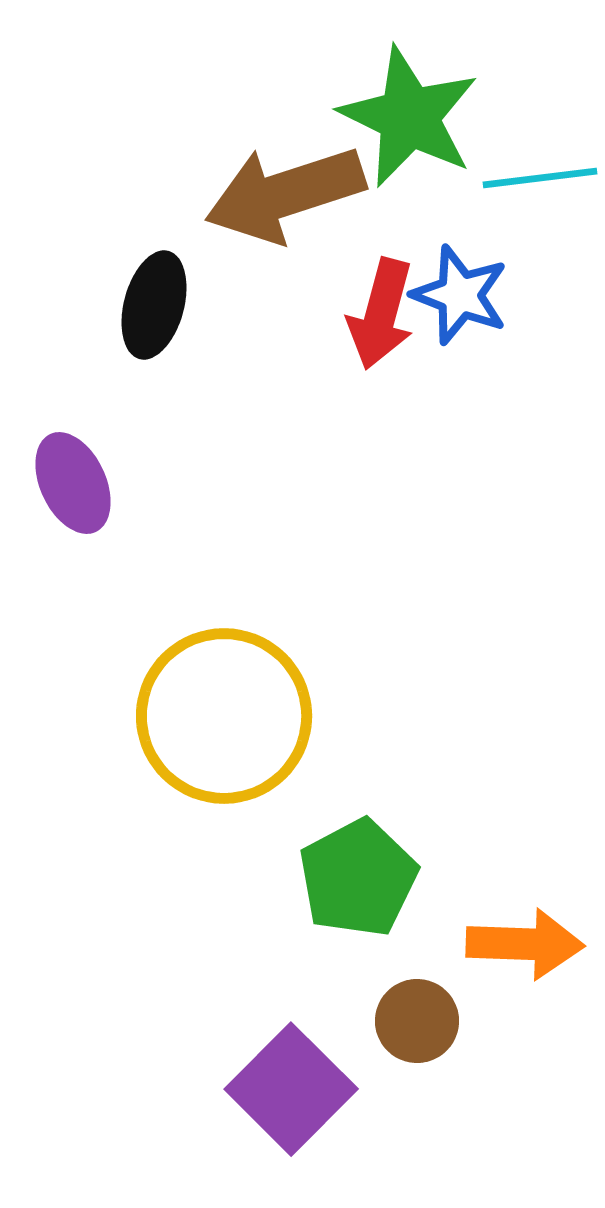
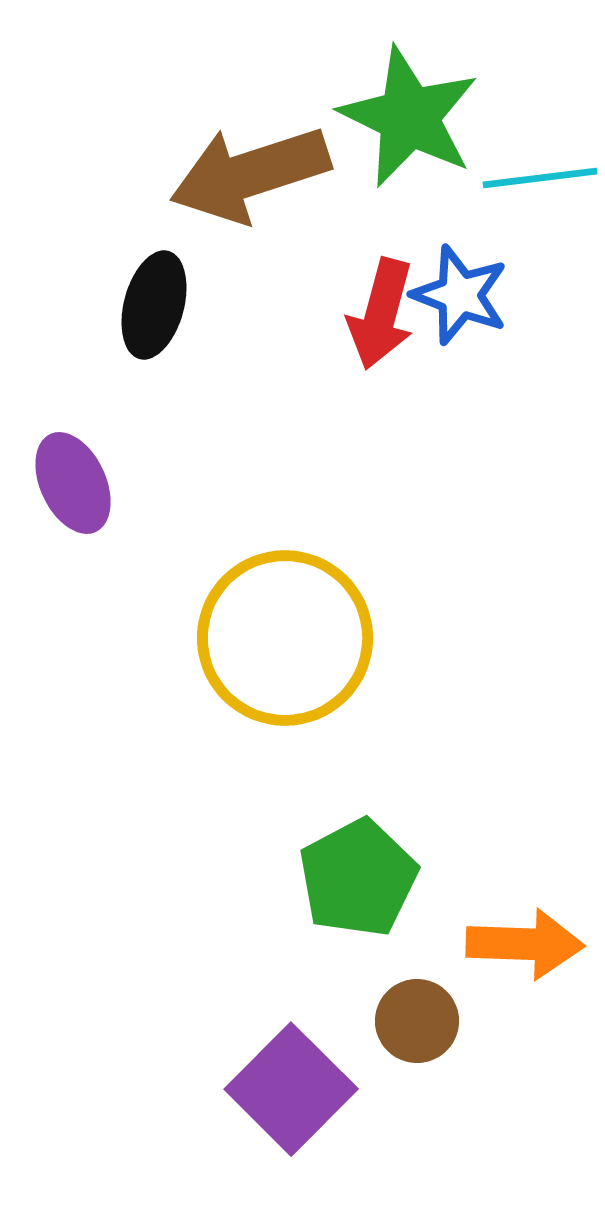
brown arrow: moved 35 px left, 20 px up
yellow circle: moved 61 px right, 78 px up
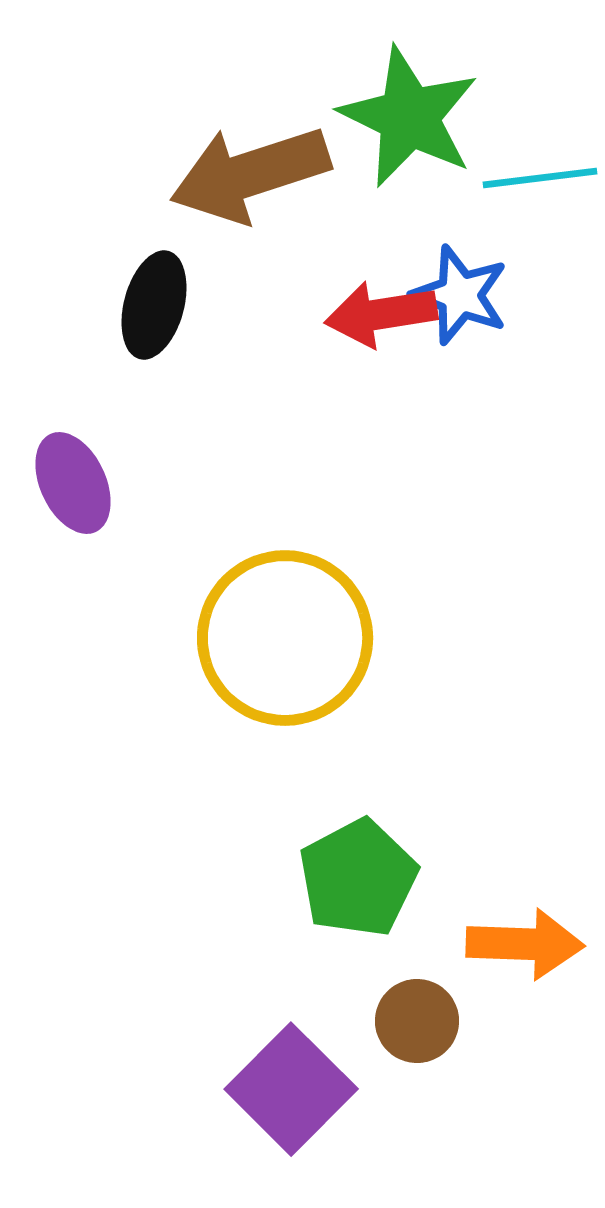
red arrow: rotated 66 degrees clockwise
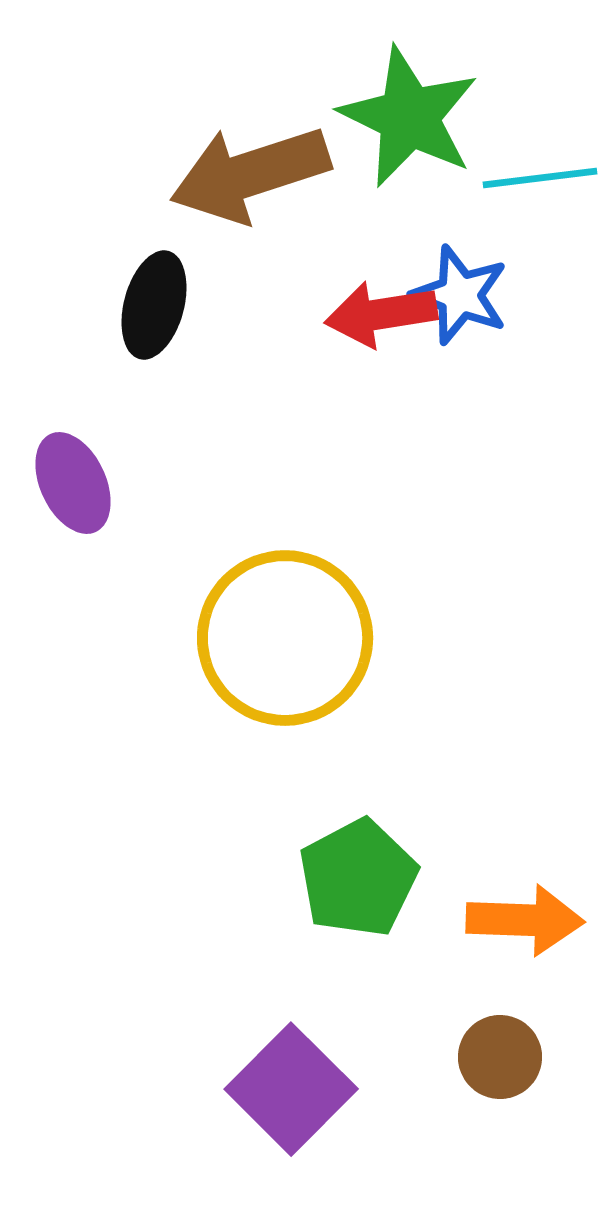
orange arrow: moved 24 px up
brown circle: moved 83 px right, 36 px down
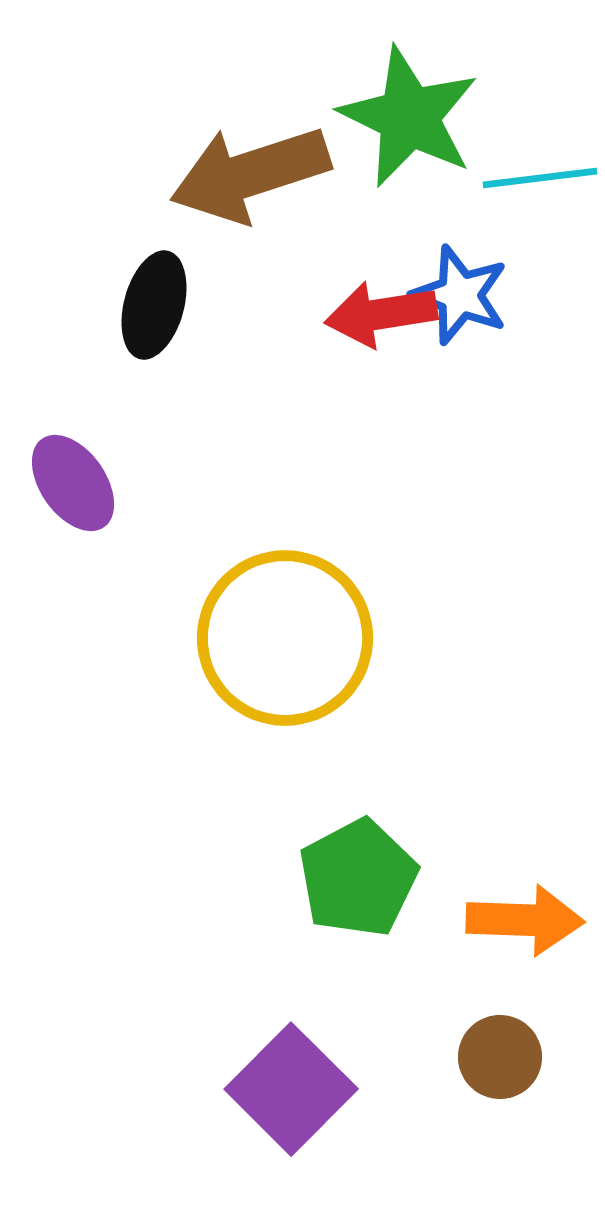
purple ellipse: rotated 10 degrees counterclockwise
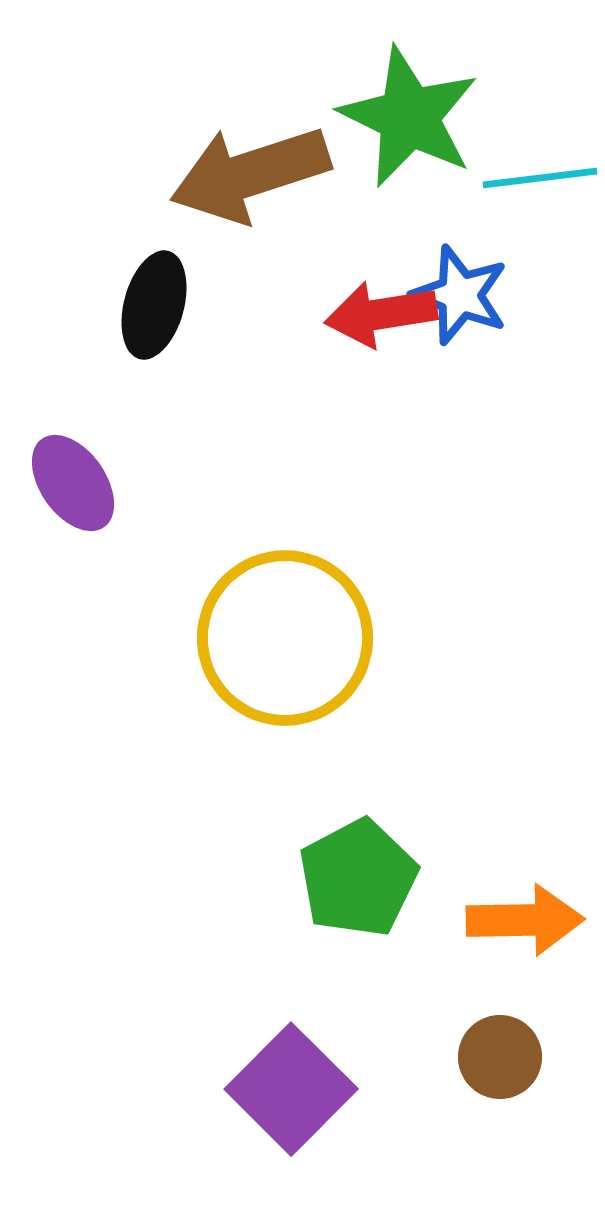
orange arrow: rotated 3 degrees counterclockwise
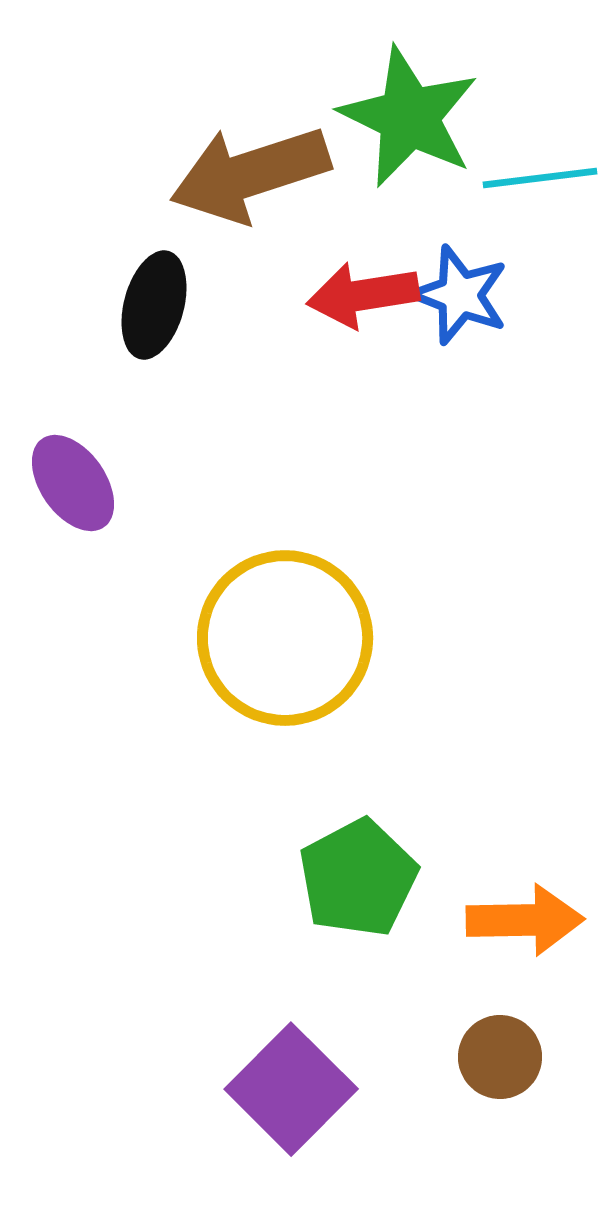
red arrow: moved 18 px left, 19 px up
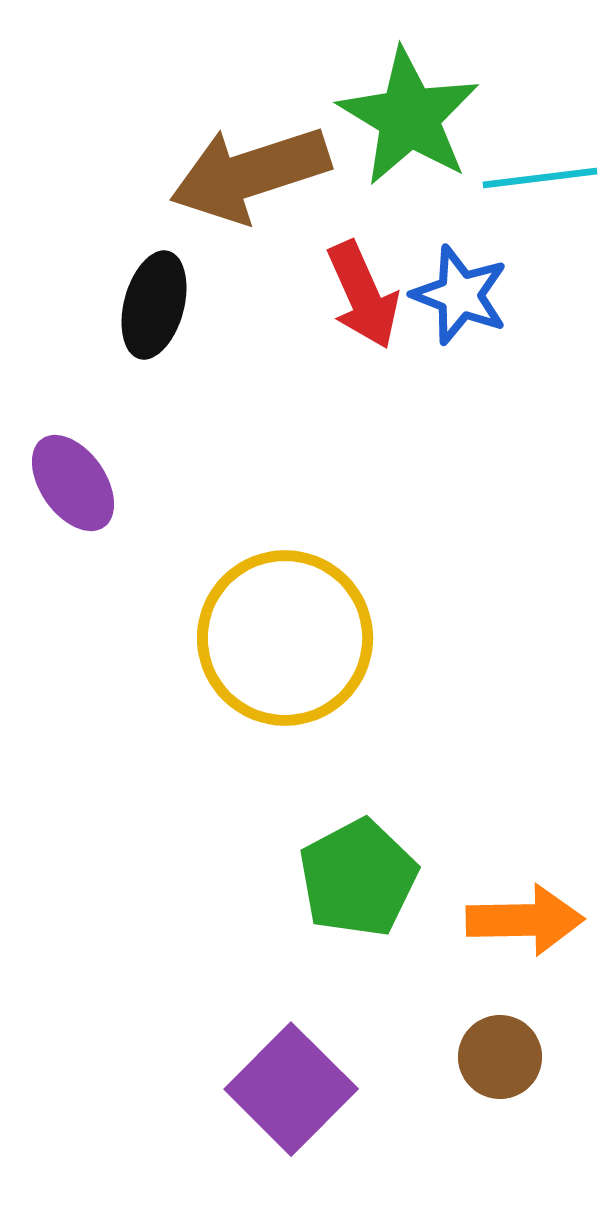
green star: rotated 5 degrees clockwise
red arrow: rotated 105 degrees counterclockwise
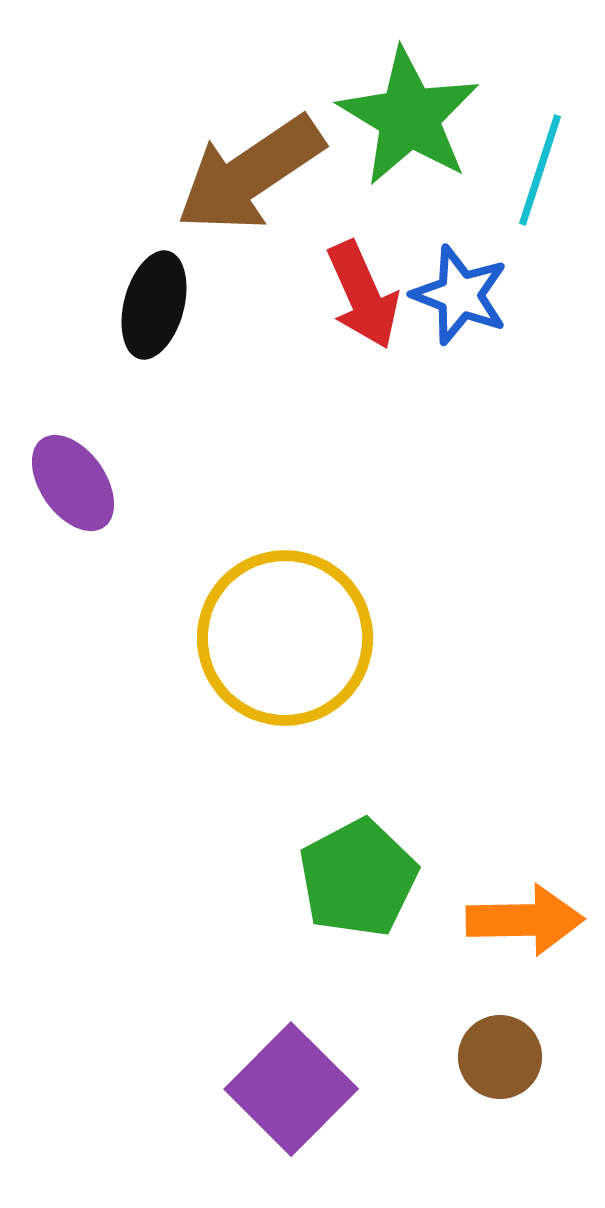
brown arrow: rotated 16 degrees counterclockwise
cyan line: moved 8 px up; rotated 65 degrees counterclockwise
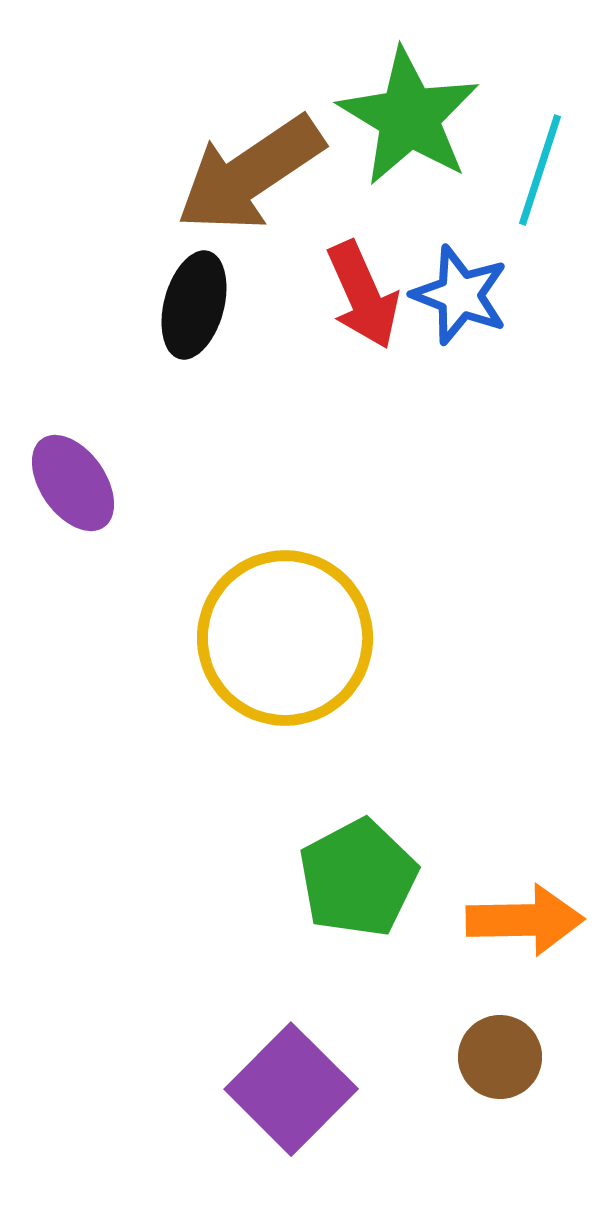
black ellipse: moved 40 px right
